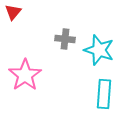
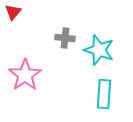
gray cross: moved 1 px up
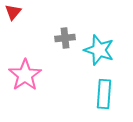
gray cross: rotated 12 degrees counterclockwise
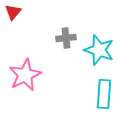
gray cross: moved 1 px right
pink star: rotated 8 degrees clockwise
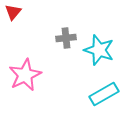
cyan rectangle: rotated 56 degrees clockwise
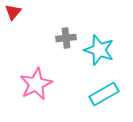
pink star: moved 11 px right, 9 px down
